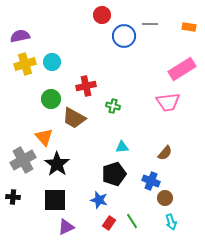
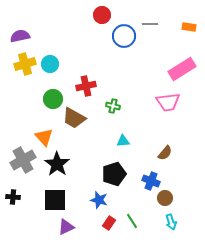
cyan circle: moved 2 px left, 2 px down
green circle: moved 2 px right
cyan triangle: moved 1 px right, 6 px up
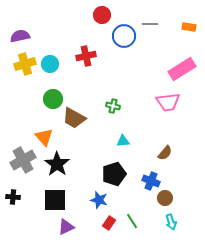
red cross: moved 30 px up
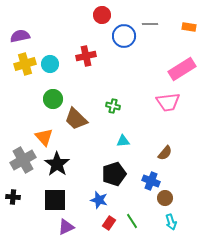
brown trapezoid: moved 2 px right, 1 px down; rotated 15 degrees clockwise
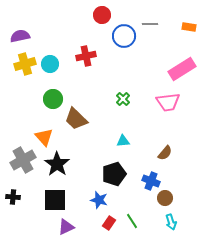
green cross: moved 10 px right, 7 px up; rotated 32 degrees clockwise
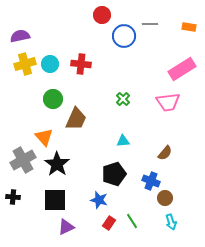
red cross: moved 5 px left, 8 px down; rotated 18 degrees clockwise
brown trapezoid: rotated 110 degrees counterclockwise
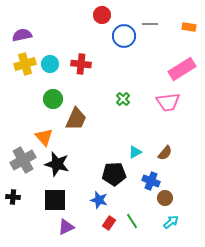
purple semicircle: moved 2 px right, 1 px up
cyan triangle: moved 12 px right, 11 px down; rotated 24 degrees counterclockwise
black star: rotated 20 degrees counterclockwise
black pentagon: rotated 15 degrees clockwise
cyan arrow: rotated 112 degrees counterclockwise
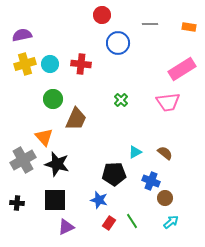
blue circle: moved 6 px left, 7 px down
green cross: moved 2 px left, 1 px down
brown semicircle: rotated 91 degrees counterclockwise
black cross: moved 4 px right, 6 px down
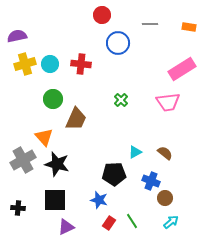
purple semicircle: moved 5 px left, 1 px down
black cross: moved 1 px right, 5 px down
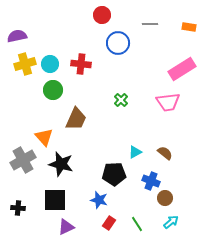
green circle: moved 9 px up
black star: moved 4 px right
green line: moved 5 px right, 3 px down
